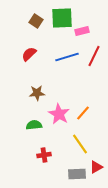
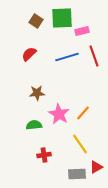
red line: rotated 45 degrees counterclockwise
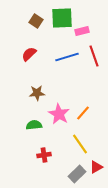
gray rectangle: rotated 42 degrees counterclockwise
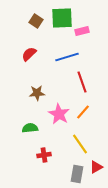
red line: moved 12 px left, 26 px down
orange line: moved 1 px up
green semicircle: moved 4 px left, 3 px down
gray rectangle: rotated 36 degrees counterclockwise
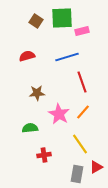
red semicircle: moved 2 px left, 2 px down; rotated 28 degrees clockwise
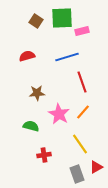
green semicircle: moved 1 px right, 2 px up; rotated 21 degrees clockwise
gray rectangle: rotated 30 degrees counterclockwise
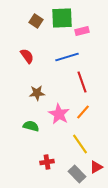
red semicircle: rotated 70 degrees clockwise
red cross: moved 3 px right, 7 px down
gray rectangle: rotated 24 degrees counterclockwise
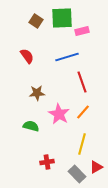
yellow line: moved 2 px right; rotated 50 degrees clockwise
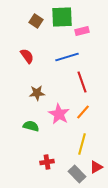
green square: moved 1 px up
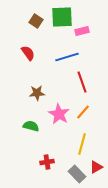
red semicircle: moved 1 px right, 3 px up
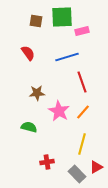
brown square: rotated 24 degrees counterclockwise
pink star: moved 3 px up
green semicircle: moved 2 px left, 1 px down
